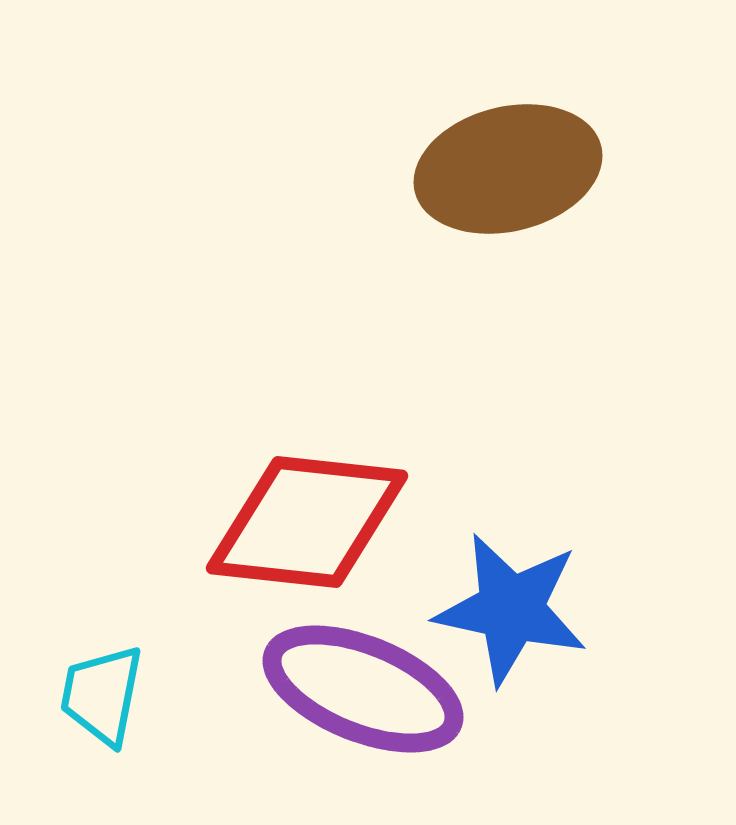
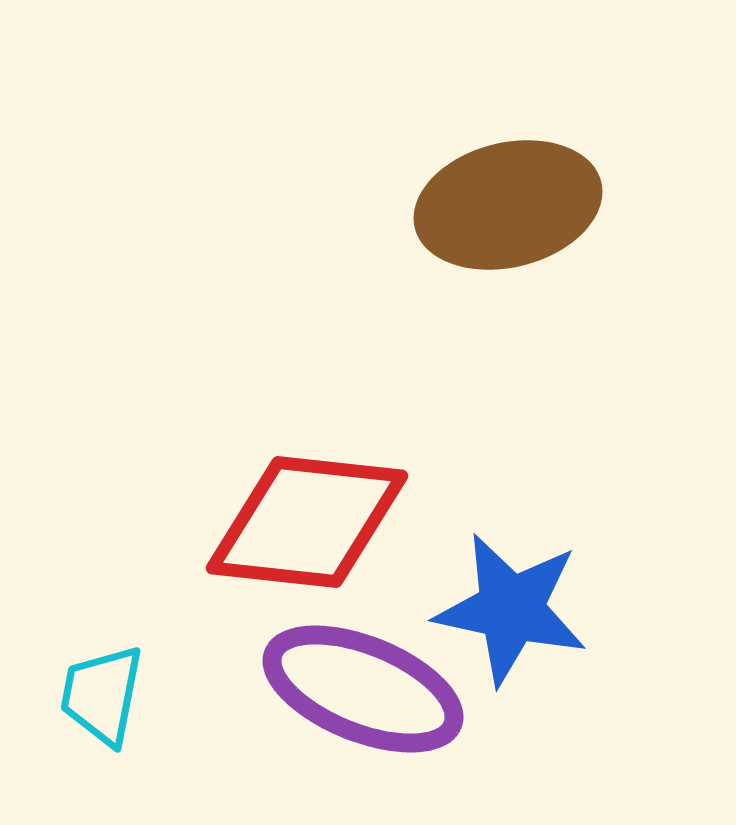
brown ellipse: moved 36 px down
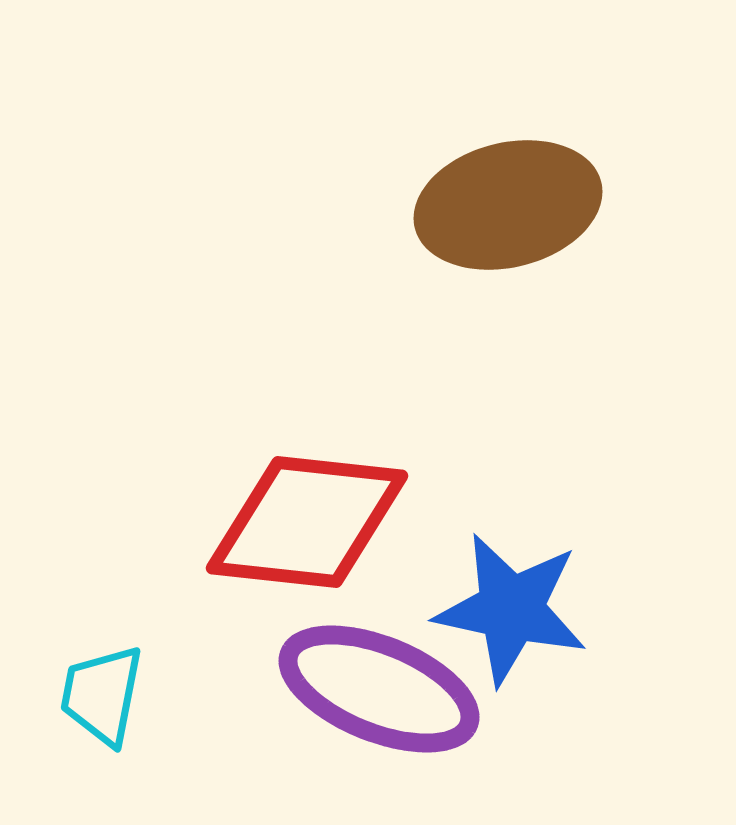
purple ellipse: moved 16 px right
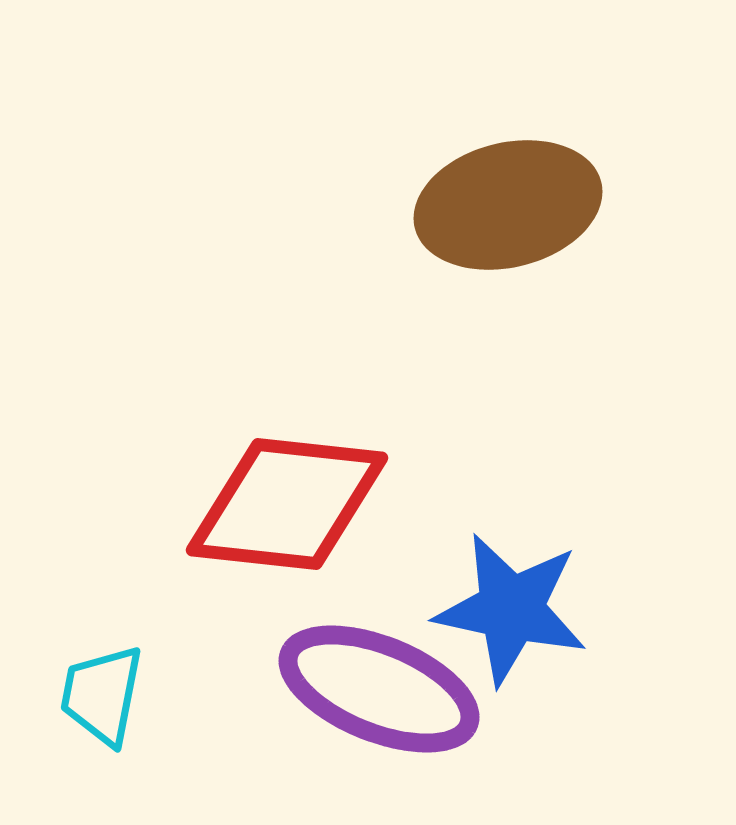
red diamond: moved 20 px left, 18 px up
